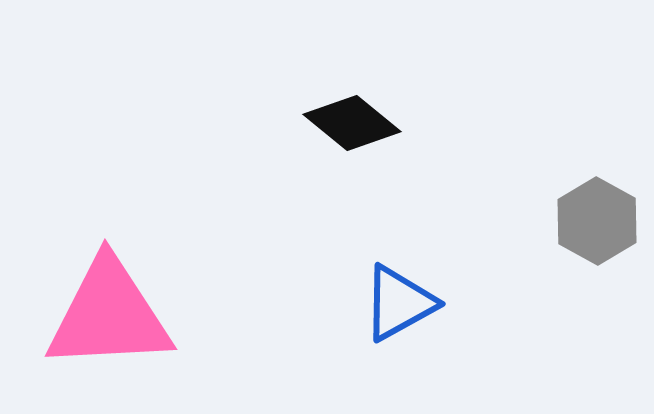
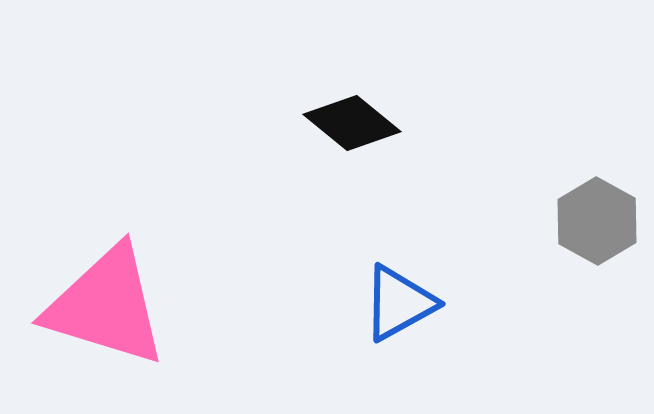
pink triangle: moved 3 px left, 9 px up; rotated 20 degrees clockwise
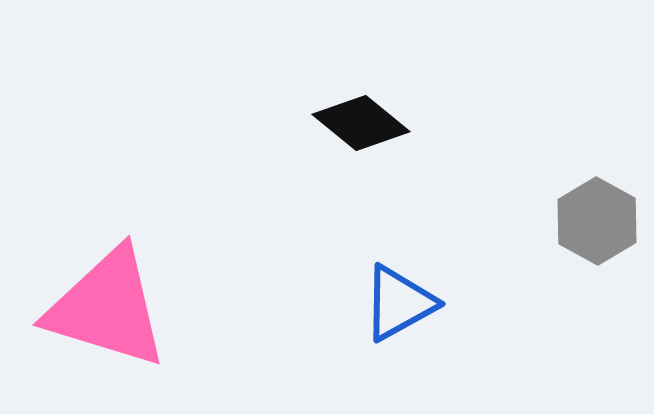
black diamond: moved 9 px right
pink triangle: moved 1 px right, 2 px down
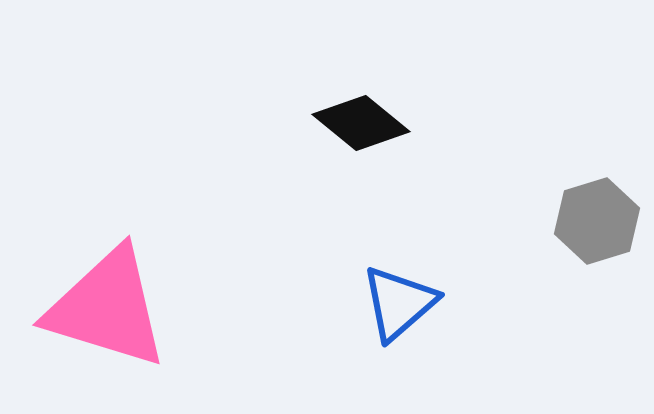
gray hexagon: rotated 14 degrees clockwise
blue triangle: rotated 12 degrees counterclockwise
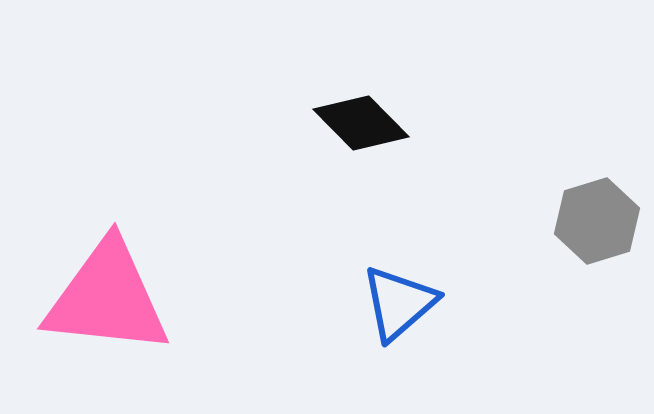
black diamond: rotated 6 degrees clockwise
pink triangle: moved 10 px up; rotated 11 degrees counterclockwise
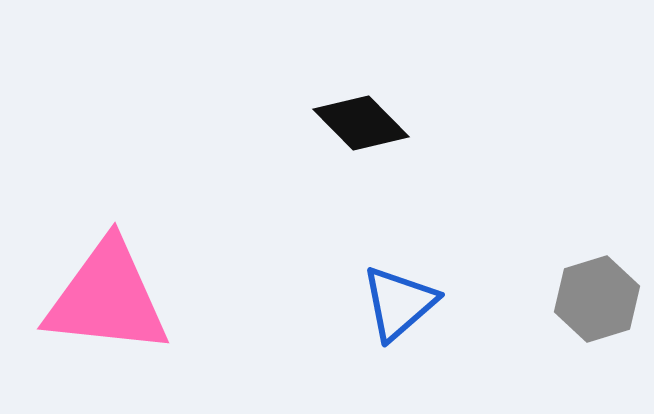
gray hexagon: moved 78 px down
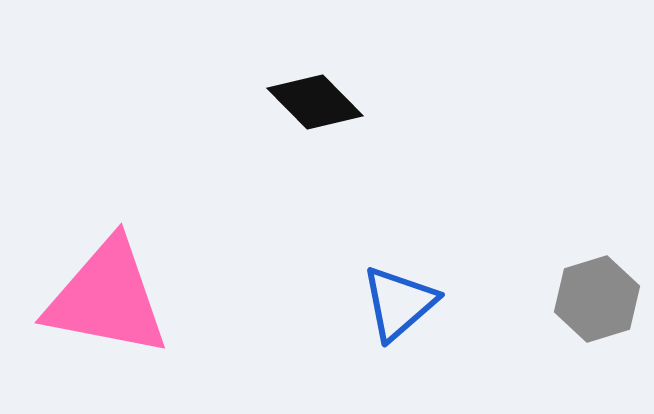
black diamond: moved 46 px left, 21 px up
pink triangle: rotated 5 degrees clockwise
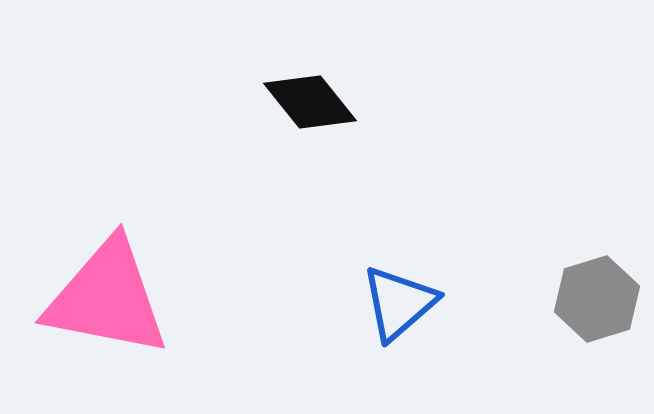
black diamond: moved 5 px left; rotated 6 degrees clockwise
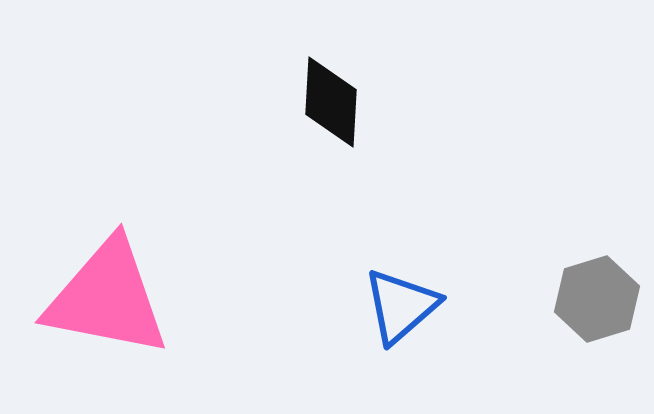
black diamond: moved 21 px right; rotated 42 degrees clockwise
blue triangle: moved 2 px right, 3 px down
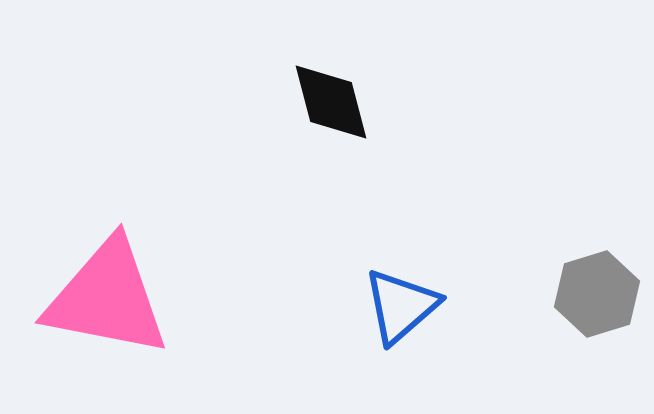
black diamond: rotated 18 degrees counterclockwise
gray hexagon: moved 5 px up
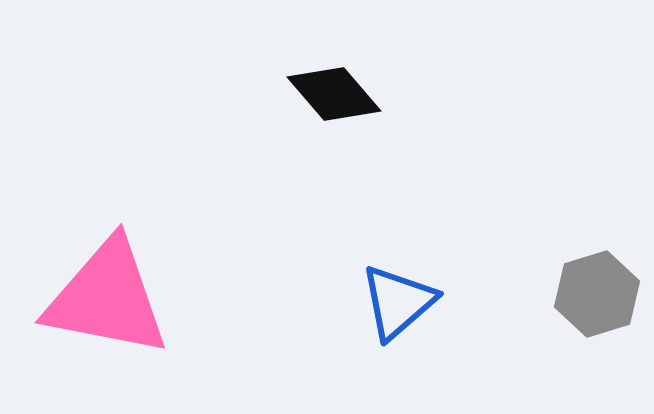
black diamond: moved 3 px right, 8 px up; rotated 26 degrees counterclockwise
blue triangle: moved 3 px left, 4 px up
